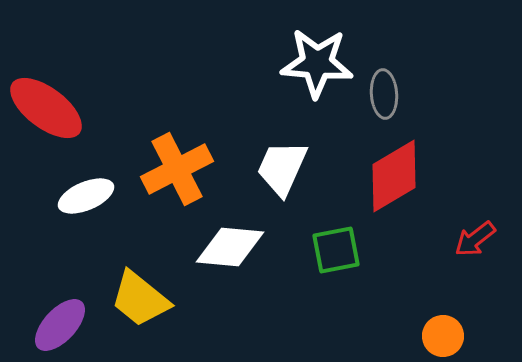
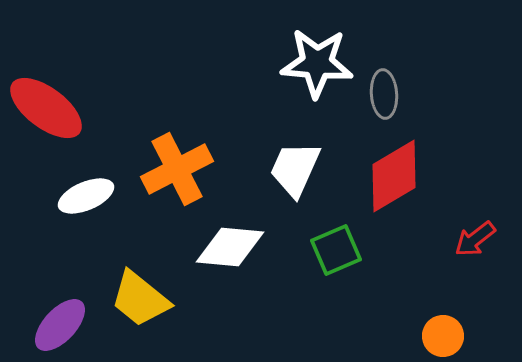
white trapezoid: moved 13 px right, 1 px down
green square: rotated 12 degrees counterclockwise
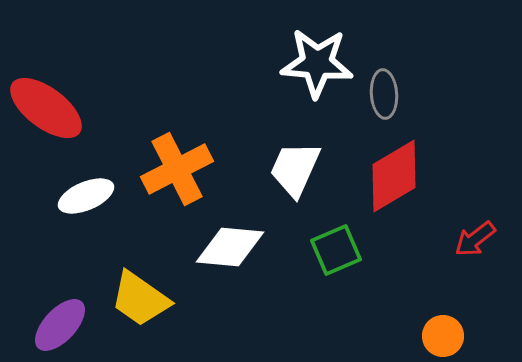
yellow trapezoid: rotated 4 degrees counterclockwise
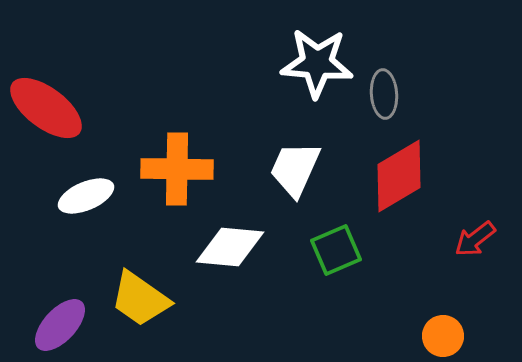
orange cross: rotated 28 degrees clockwise
red diamond: moved 5 px right
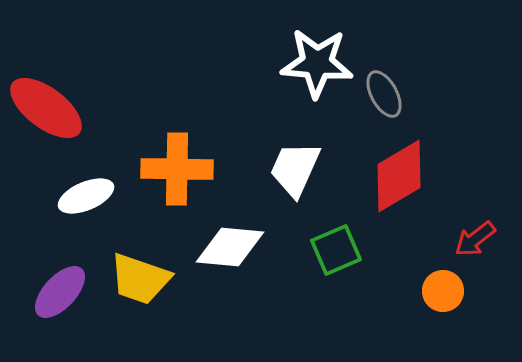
gray ellipse: rotated 24 degrees counterclockwise
yellow trapezoid: moved 20 px up; rotated 16 degrees counterclockwise
purple ellipse: moved 33 px up
orange circle: moved 45 px up
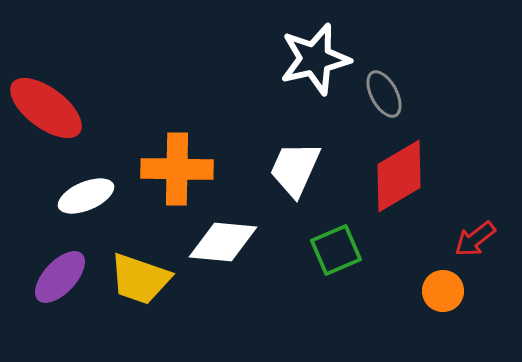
white star: moved 2 px left, 4 px up; rotated 18 degrees counterclockwise
white diamond: moved 7 px left, 5 px up
purple ellipse: moved 15 px up
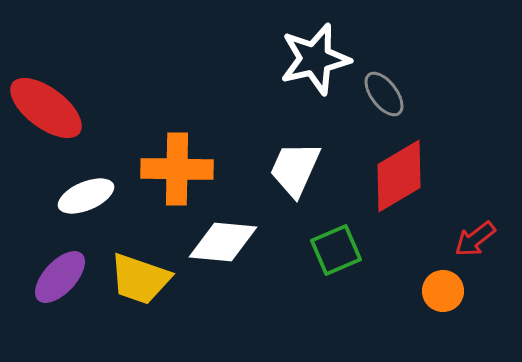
gray ellipse: rotated 9 degrees counterclockwise
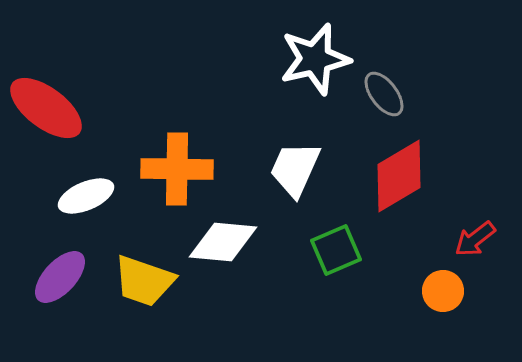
yellow trapezoid: moved 4 px right, 2 px down
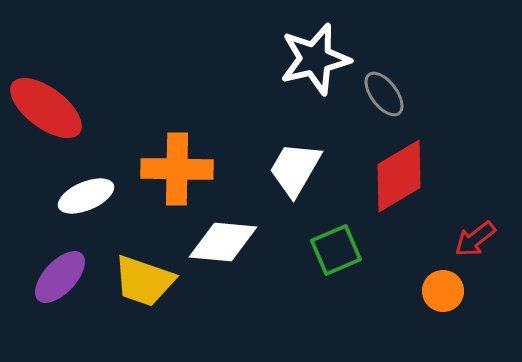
white trapezoid: rotated 6 degrees clockwise
